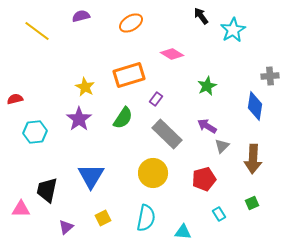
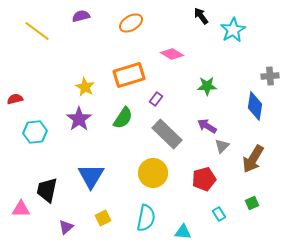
green star: rotated 24 degrees clockwise
brown arrow: rotated 28 degrees clockwise
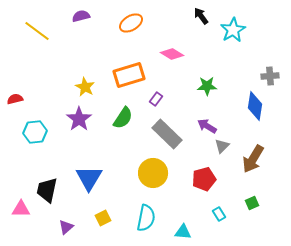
blue triangle: moved 2 px left, 2 px down
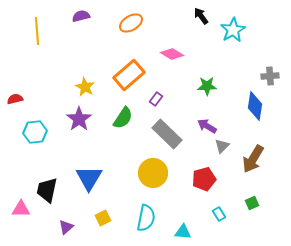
yellow line: rotated 48 degrees clockwise
orange rectangle: rotated 24 degrees counterclockwise
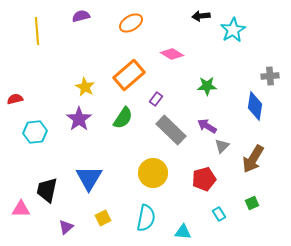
black arrow: rotated 60 degrees counterclockwise
gray rectangle: moved 4 px right, 4 px up
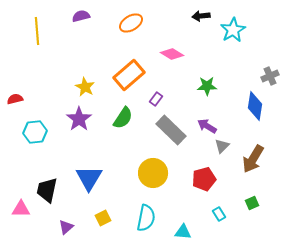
gray cross: rotated 18 degrees counterclockwise
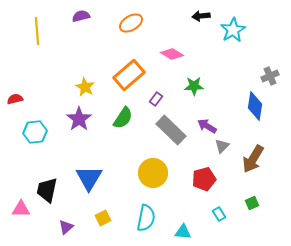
green star: moved 13 px left
